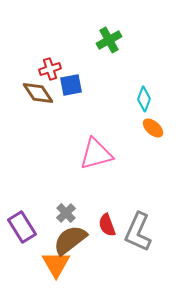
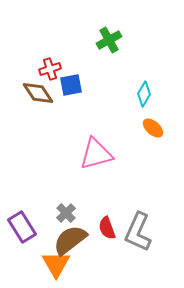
cyan diamond: moved 5 px up; rotated 10 degrees clockwise
red semicircle: moved 3 px down
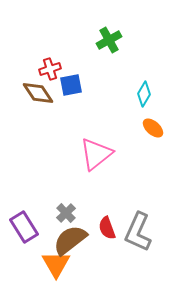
pink triangle: rotated 24 degrees counterclockwise
purple rectangle: moved 2 px right
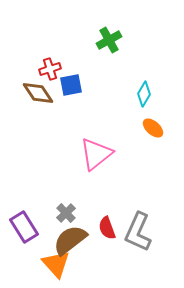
orange triangle: rotated 12 degrees counterclockwise
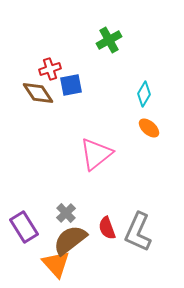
orange ellipse: moved 4 px left
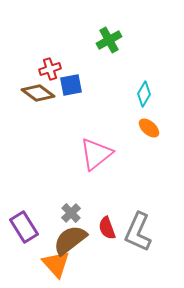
brown diamond: rotated 20 degrees counterclockwise
gray cross: moved 5 px right
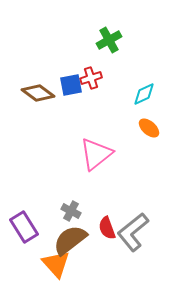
red cross: moved 41 px right, 9 px down
cyan diamond: rotated 35 degrees clockwise
gray cross: moved 2 px up; rotated 18 degrees counterclockwise
gray L-shape: moved 5 px left; rotated 27 degrees clockwise
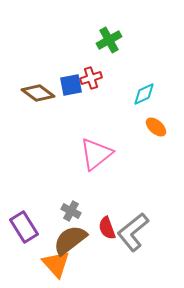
orange ellipse: moved 7 px right, 1 px up
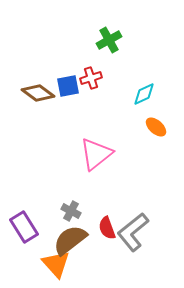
blue square: moved 3 px left, 1 px down
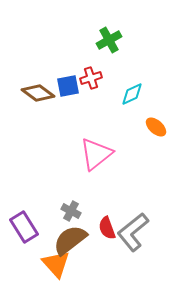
cyan diamond: moved 12 px left
